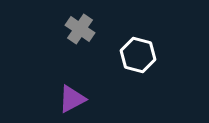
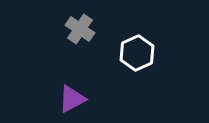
white hexagon: moved 1 px left, 2 px up; rotated 20 degrees clockwise
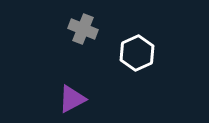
gray cross: moved 3 px right; rotated 12 degrees counterclockwise
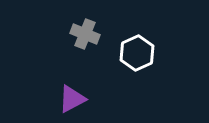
gray cross: moved 2 px right, 5 px down
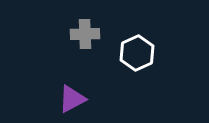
gray cross: rotated 24 degrees counterclockwise
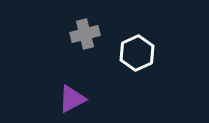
gray cross: rotated 12 degrees counterclockwise
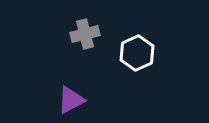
purple triangle: moved 1 px left, 1 px down
